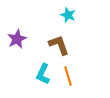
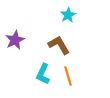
cyan star: rotated 21 degrees clockwise
purple star: moved 2 px left, 1 px down
brown L-shape: rotated 10 degrees counterclockwise
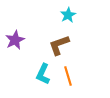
brown L-shape: rotated 80 degrees counterclockwise
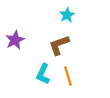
cyan star: moved 1 px left
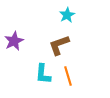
purple star: moved 1 px left, 1 px down
cyan L-shape: rotated 20 degrees counterclockwise
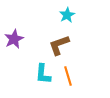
purple star: moved 2 px up
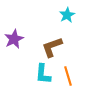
brown L-shape: moved 7 px left, 2 px down
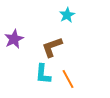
orange line: moved 3 px down; rotated 12 degrees counterclockwise
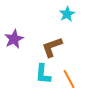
cyan star: moved 1 px up
orange line: moved 1 px right
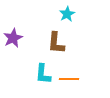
purple star: moved 1 px left, 1 px up
brown L-shape: moved 4 px right, 4 px up; rotated 65 degrees counterclockwise
orange line: rotated 60 degrees counterclockwise
